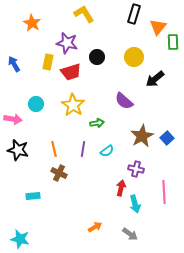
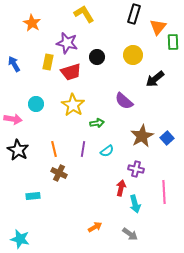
yellow circle: moved 1 px left, 2 px up
black star: rotated 15 degrees clockwise
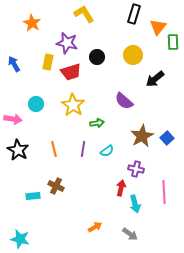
brown cross: moved 3 px left, 13 px down
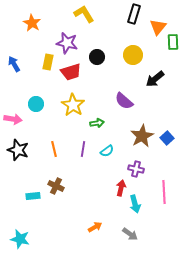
black star: rotated 10 degrees counterclockwise
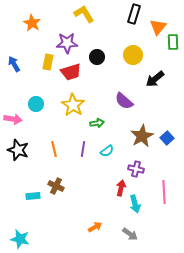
purple star: rotated 15 degrees counterclockwise
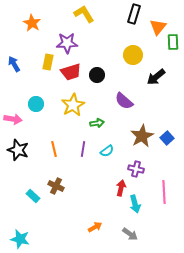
black circle: moved 18 px down
black arrow: moved 1 px right, 2 px up
yellow star: rotated 10 degrees clockwise
cyan rectangle: rotated 48 degrees clockwise
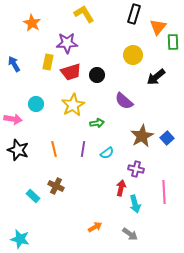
cyan semicircle: moved 2 px down
